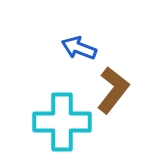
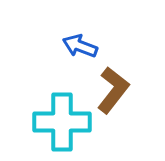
blue arrow: moved 1 px right, 2 px up
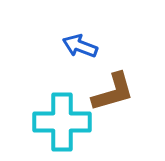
brown L-shape: moved 2 px down; rotated 36 degrees clockwise
